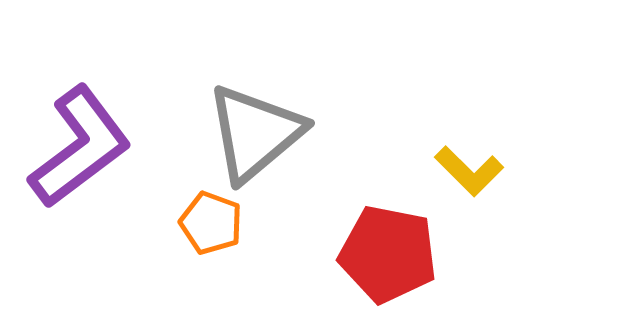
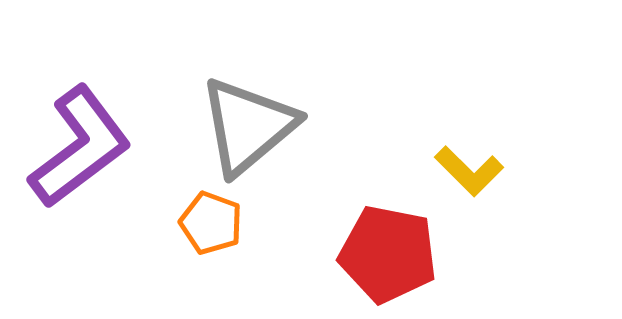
gray triangle: moved 7 px left, 7 px up
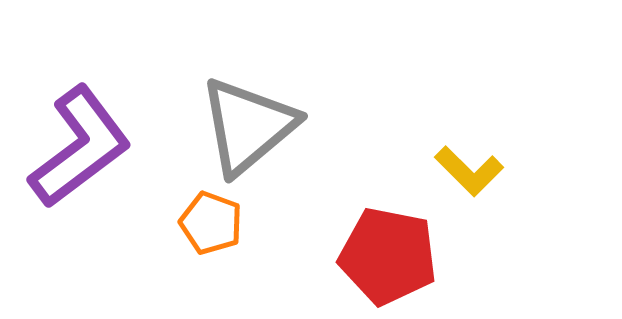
red pentagon: moved 2 px down
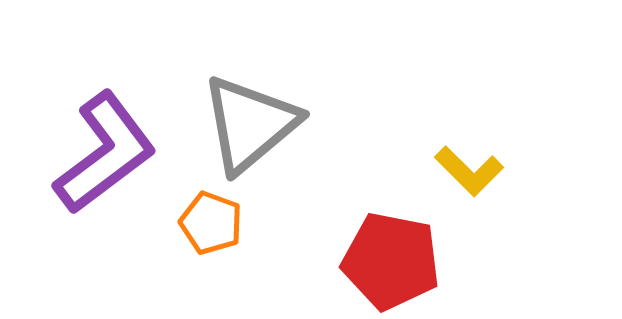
gray triangle: moved 2 px right, 2 px up
purple L-shape: moved 25 px right, 6 px down
red pentagon: moved 3 px right, 5 px down
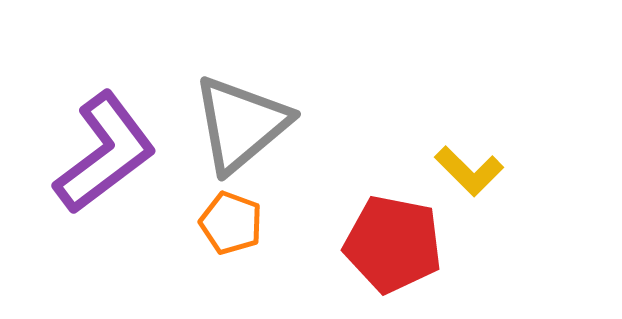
gray triangle: moved 9 px left
orange pentagon: moved 20 px right
red pentagon: moved 2 px right, 17 px up
